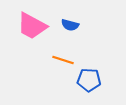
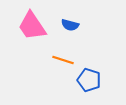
pink trapezoid: rotated 28 degrees clockwise
blue pentagon: rotated 15 degrees clockwise
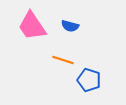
blue semicircle: moved 1 px down
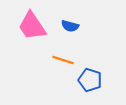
blue pentagon: moved 1 px right
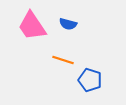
blue semicircle: moved 2 px left, 2 px up
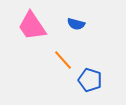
blue semicircle: moved 8 px right
orange line: rotated 30 degrees clockwise
